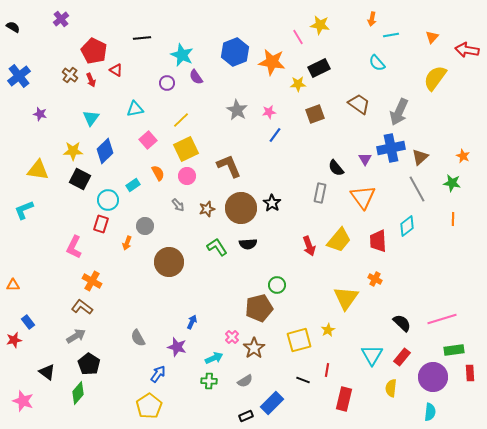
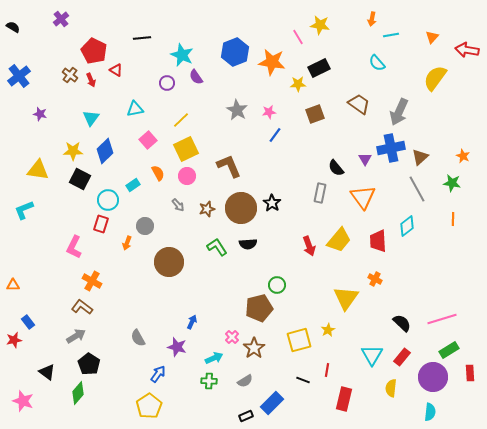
green rectangle at (454, 350): moved 5 px left; rotated 24 degrees counterclockwise
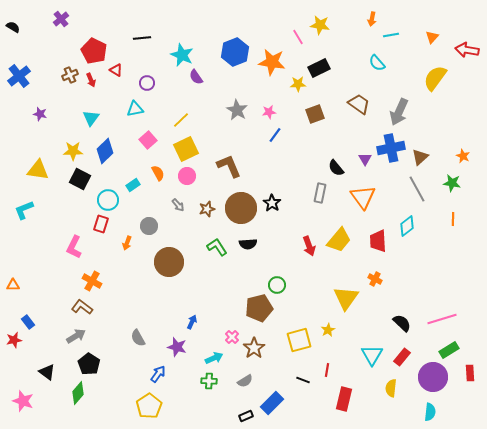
brown cross at (70, 75): rotated 28 degrees clockwise
purple circle at (167, 83): moved 20 px left
gray circle at (145, 226): moved 4 px right
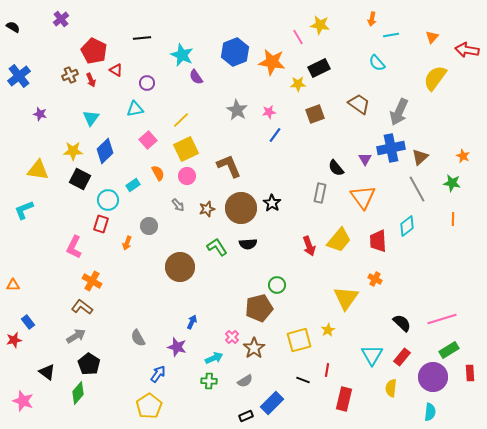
brown circle at (169, 262): moved 11 px right, 5 px down
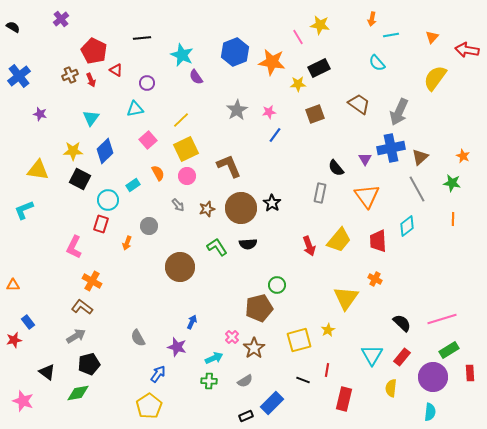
gray star at (237, 110): rotated 10 degrees clockwise
orange triangle at (363, 197): moved 4 px right, 1 px up
black pentagon at (89, 364): rotated 25 degrees clockwise
green diamond at (78, 393): rotated 40 degrees clockwise
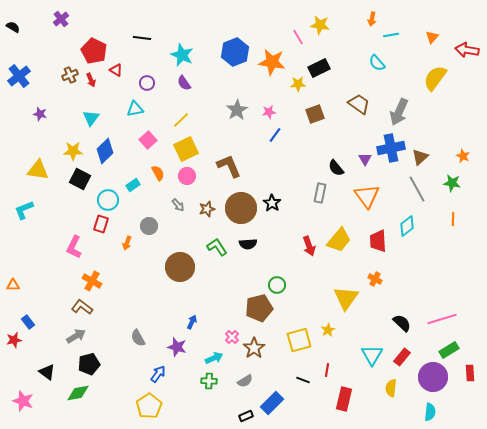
black line at (142, 38): rotated 12 degrees clockwise
purple semicircle at (196, 77): moved 12 px left, 6 px down
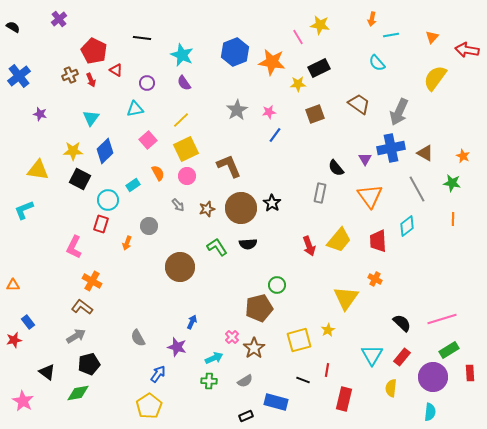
purple cross at (61, 19): moved 2 px left
brown triangle at (420, 157): moved 5 px right, 4 px up; rotated 48 degrees counterclockwise
orange triangle at (367, 196): moved 3 px right
pink star at (23, 401): rotated 10 degrees clockwise
blue rectangle at (272, 403): moved 4 px right, 1 px up; rotated 60 degrees clockwise
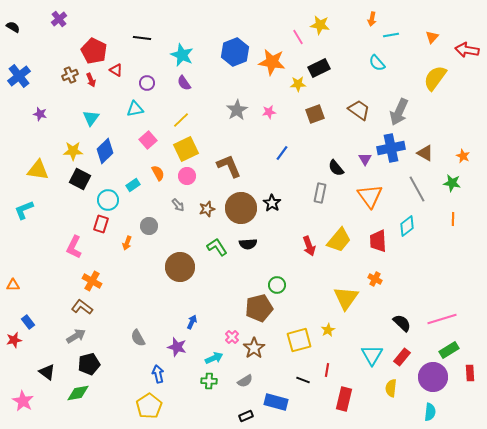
brown trapezoid at (359, 104): moved 6 px down
blue line at (275, 135): moved 7 px right, 18 px down
blue arrow at (158, 374): rotated 48 degrees counterclockwise
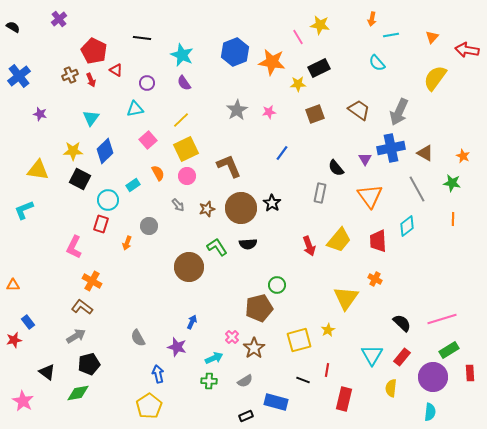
brown circle at (180, 267): moved 9 px right
